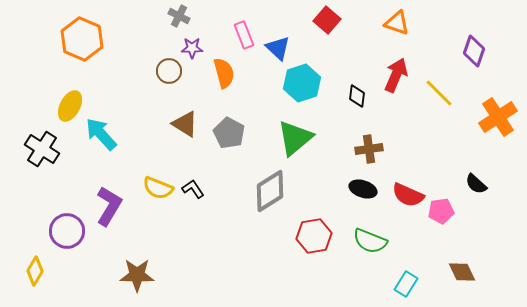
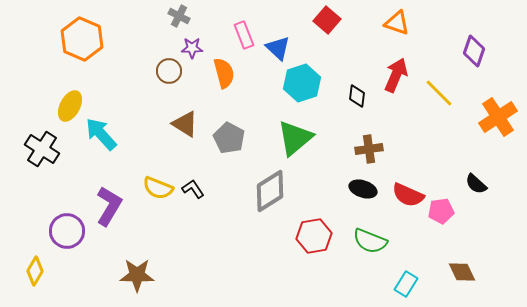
gray pentagon: moved 5 px down
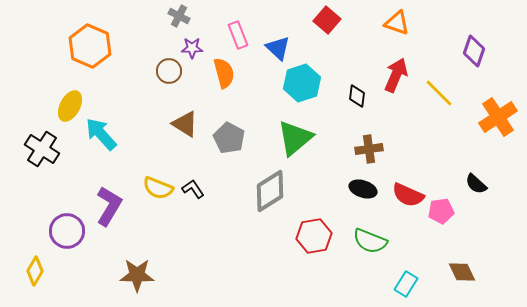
pink rectangle: moved 6 px left
orange hexagon: moved 8 px right, 7 px down
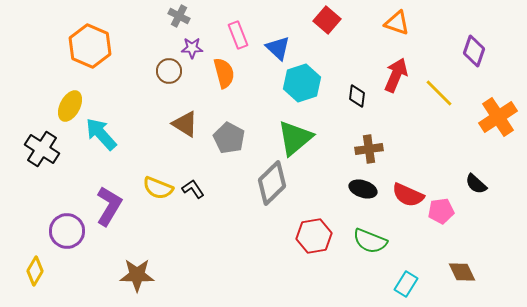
gray diamond: moved 2 px right, 8 px up; rotated 12 degrees counterclockwise
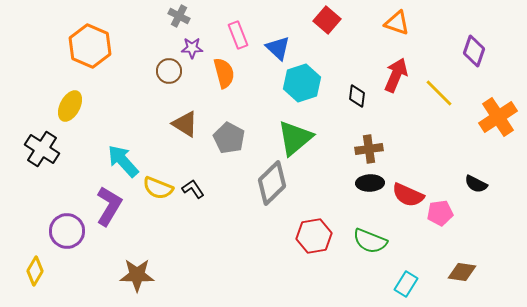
cyan arrow: moved 22 px right, 27 px down
black semicircle: rotated 15 degrees counterclockwise
black ellipse: moved 7 px right, 6 px up; rotated 20 degrees counterclockwise
pink pentagon: moved 1 px left, 2 px down
brown diamond: rotated 56 degrees counterclockwise
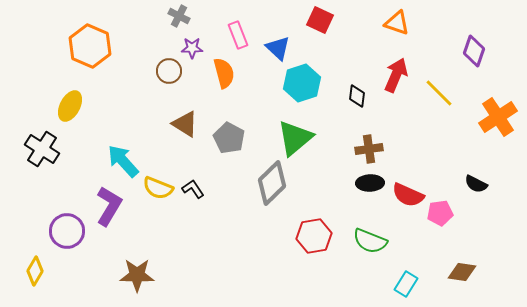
red square: moved 7 px left; rotated 16 degrees counterclockwise
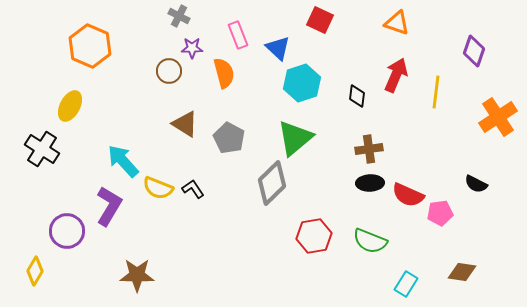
yellow line: moved 3 px left, 1 px up; rotated 52 degrees clockwise
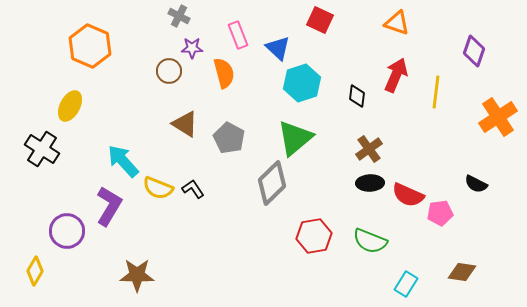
brown cross: rotated 28 degrees counterclockwise
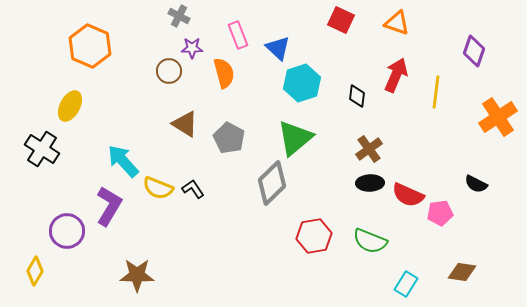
red square: moved 21 px right
